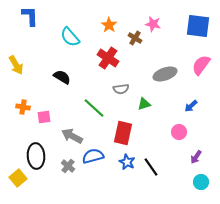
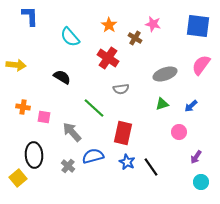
yellow arrow: rotated 54 degrees counterclockwise
green triangle: moved 18 px right
pink square: rotated 16 degrees clockwise
gray arrow: moved 4 px up; rotated 20 degrees clockwise
black ellipse: moved 2 px left, 1 px up
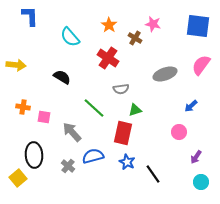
green triangle: moved 27 px left, 6 px down
black line: moved 2 px right, 7 px down
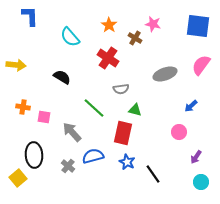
green triangle: rotated 32 degrees clockwise
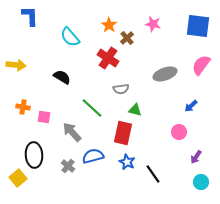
brown cross: moved 8 px left; rotated 16 degrees clockwise
green line: moved 2 px left
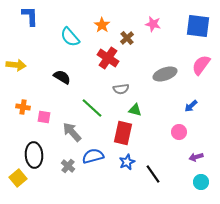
orange star: moved 7 px left
purple arrow: rotated 40 degrees clockwise
blue star: rotated 21 degrees clockwise
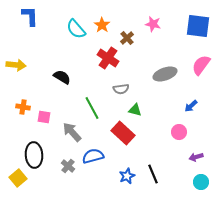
cyan semicircle: moved 6 px right, 8 px up
green line: rotated 20 degrees clockwise
red rectangle: rotated 60 degrees counterclockwise
blue star: moved 14 px down
black line: rotated 12 degrees clockwise
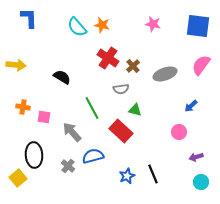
blue L-shape: moved 1 px left, 2 px down
orange star: rotated 21 degrees counterclockwise
cyan semicircle: moved 1 px right, 2 px up
brown cross: moved 6 px right, 28 px down
red rectangle: moved 2 px left, 2 px up
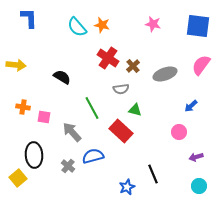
blue star: moved 11 px down
cyan circle: moved 2 px left, 4 px down
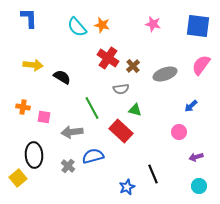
yellow arrow: moved 17 px right
gray arrow: rotated 55 degrees counterclockwise
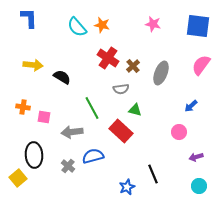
gray ellipse: moved 4 px left, 1 px up; rotated 50 degrees counterclockwise
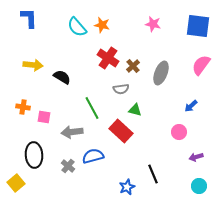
yellow square: moved 2 px left, 5 px down
